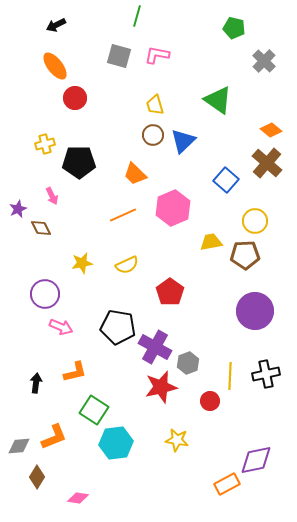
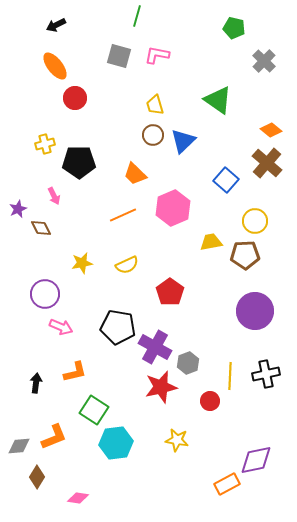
pink arrow at (52, 196): moved 2 px right
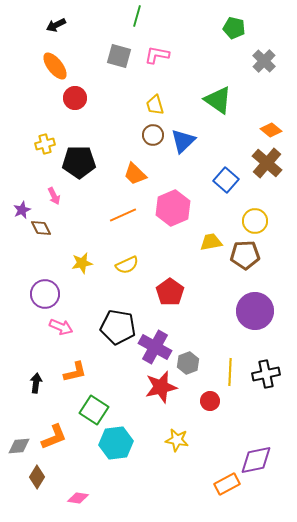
purple star at (18, 209): moved 4 px right, 1 px down
yellow line at (230, 376): moved 4 px up
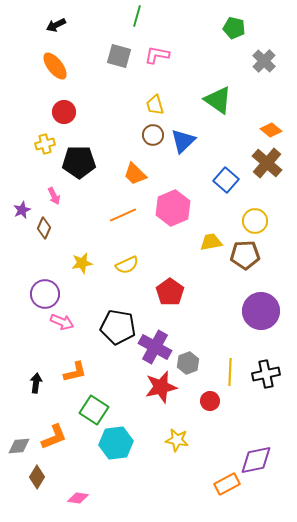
red circle at (75, 98): moved 11 px left, 14 px down
brown diamond at (41, 228): moved 3 px right; rotated 50 degrees clockwise
purple circle at (255, 311): moved 6 px right
pink arrow at (61, 327): moved 1 px right, 5 px up
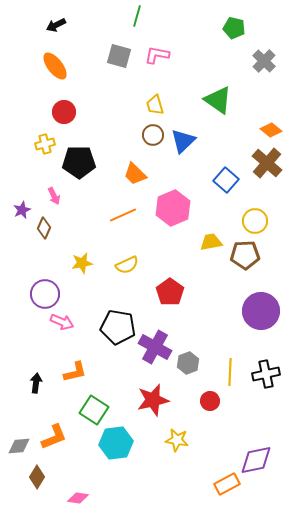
red star at (161, 387): moved 8 px left, 13 px down
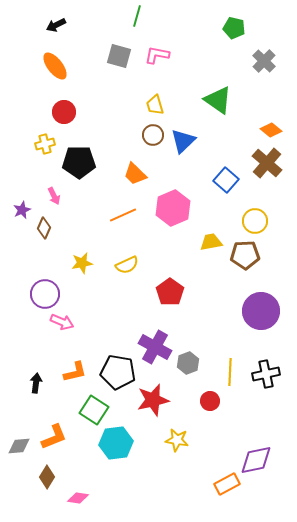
black pentagon at (118, 327): moved 45 px down
brown diamond at (37, 477): moved 10 px right
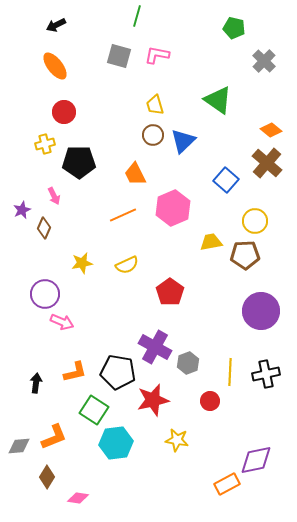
orange trapezoid at (135, 174): rotated 20 degrees clockwise
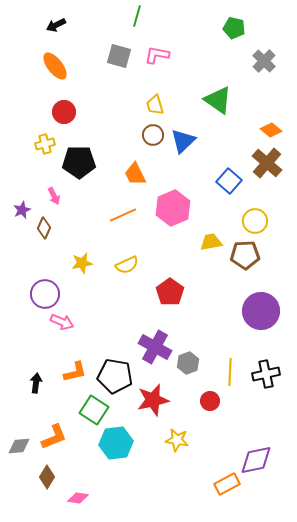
blue square at (226, 180): moved 3 px right, 1 px down
black pentagon at (118, 372): moved 3 px left, 4 px down
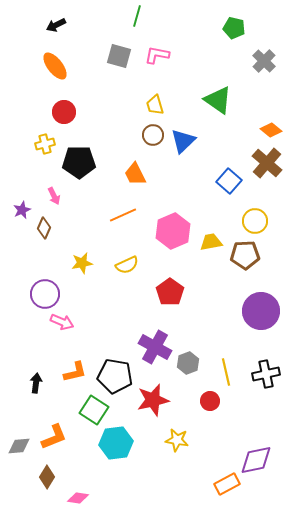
pink hexagon at (173, 208): moved 23 px down
yellow line at (230, 372): moved 4 px left; rotated 16 degrees counterclockwise
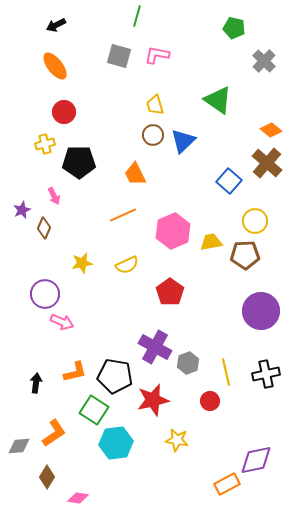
orange L-shape at (54, 437): moved 4 px up; rotated 12 degrees counterclockwise
